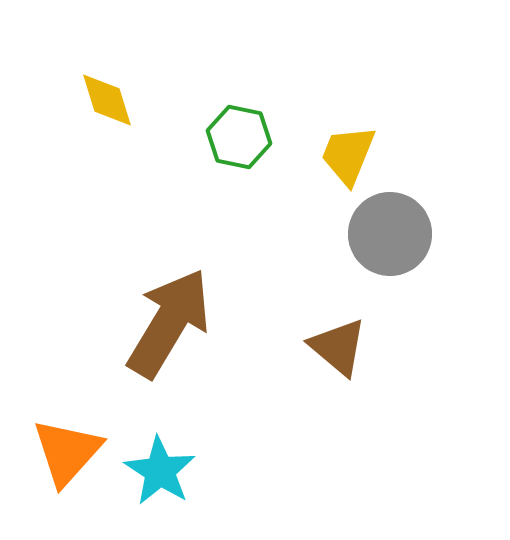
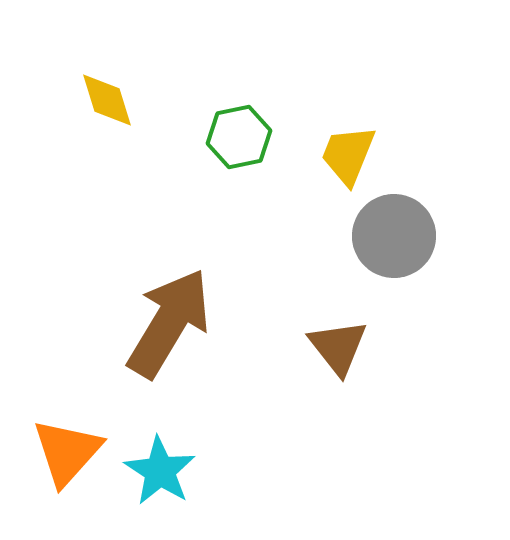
green hexagon: rotated 24 degrees counterclockwise
gray circle: moved 4 px right, 2 px down
brown triangle: rotated 12 degrees clockwise
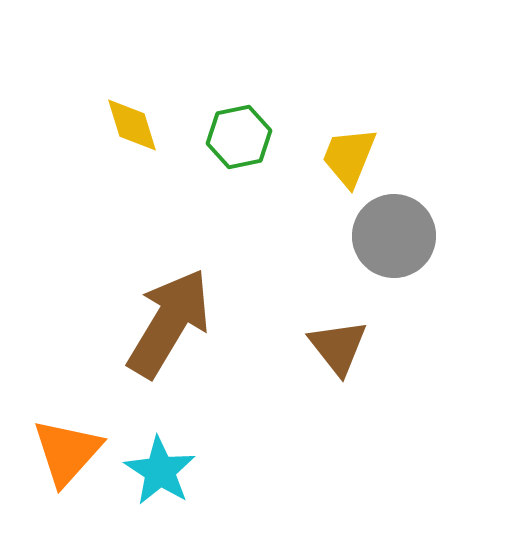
yellow diamond: moved 25 px right, 25 px down
yellow trapezoid: moved 1 px right, 2 px down
